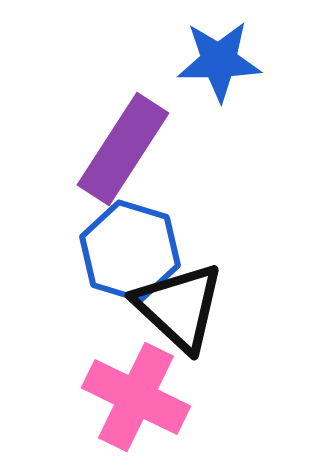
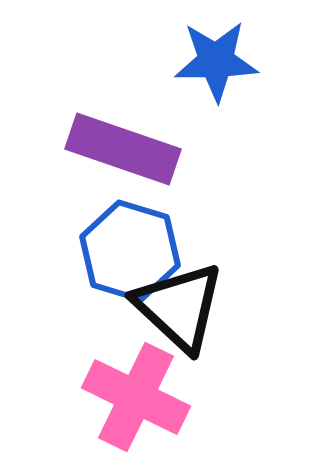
blue star: moved 3 px left
purple rectangle: rotated 76 degrees clockwise
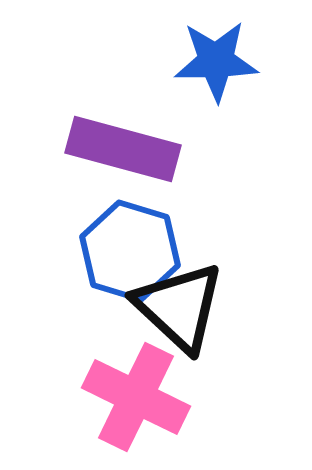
purple rectangle: rotated 4 degrees counterclockwise
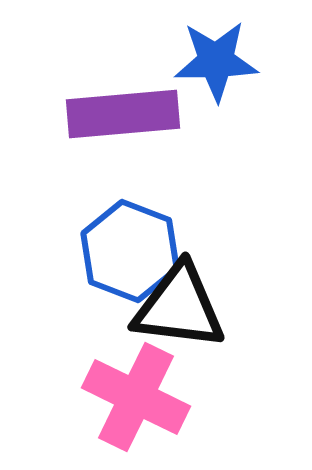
purple rectangle: moved 35 px up; rotated 20 degrees counterclockwise
blue hexagon: rotated 4 degrees clockwise
black triangle: rotated 36 degrees counterclockwise
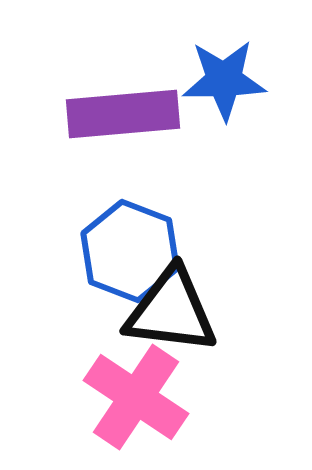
blue star: moved 8 px right, 19 px down
black triangle: moved 8 px left, 4 px down
pink cross: rotated 8 degrees clockwise
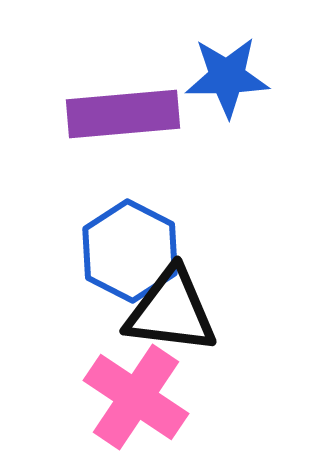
blue star: moved 3 px right, 3 px up
blue hexagon: rotated 6 degrees clockwise
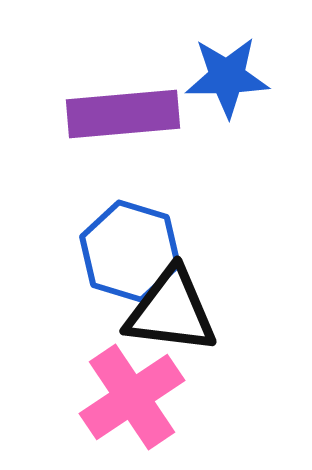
blue hexagon: rotated 10 degrees counterclockwise
pink cross: moved 4 px left; rotated 22 degrees clockwise
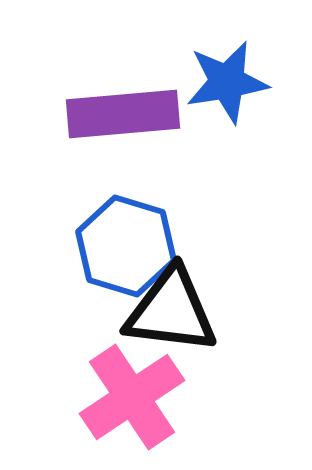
blue star: moved 5 px down; rotated 8 degrees counterclockwise
blue hexagon: moved 4 px left, 5 px up
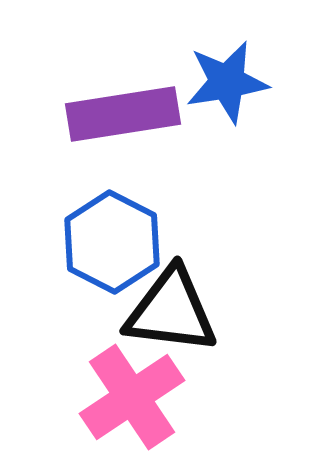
purple rectangle: rotated 4 degrees counterclockwise
blue hexagon: moved 14 px left, 4 px up; rotated 10 degrees clockwise
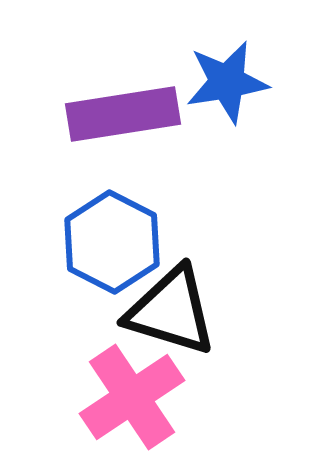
black triangle: rotated 10 degrees clockwise
